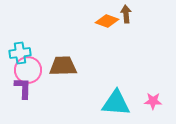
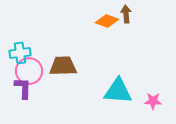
pink circle: moved 1 px right, 1 px down
cyan triangle: moved 2 px right, 12 px up
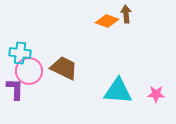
cyan cross: rotated 15 degrees clockwise
brown trapezoid: moved 1 px right, 2 px down; rotated 28 degrees clockwise
purple L-shape: moved 8 px left, 1 px down
pink star: moved 3 px right, 7 px up
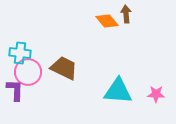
orange diamond: rotated 30 degrees clockwise
pink circle: moved 1 px left, 1 px down
purple L-shape: moved 1 px down
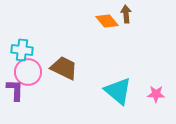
cyan cross: moved 2 px right, 3 px up
cyan triangle: rotated 36 degrees clockwise
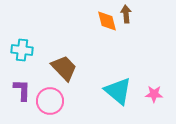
orange diamond: rotated 25 degrees clockwise
brown trapezoid: rotated 20 degrees clockwise
pink circle: moved 22 px right, 29 px down
purple L-shape: moved 7 px right
pink star: moved 2 px left
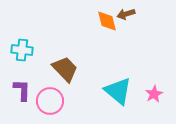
brown arrow: rotated 102 degrees counterclockwise
brown trapezoid: moved 1 px right, 1 px down
pink star: rotated 30 degrees counterclockwise
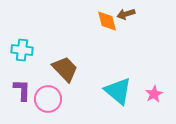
pink circle: moved 2 px left, 2 px up
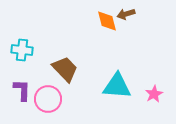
cyan triangle: moved 1 px left, 5 px up; rotated 36 degrees counterclockwise
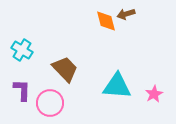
orange diamond: moved 1 px left
cyan cross: rotated 25 degrees clockwise
pink circle: moved 2 px right, 4 px down
